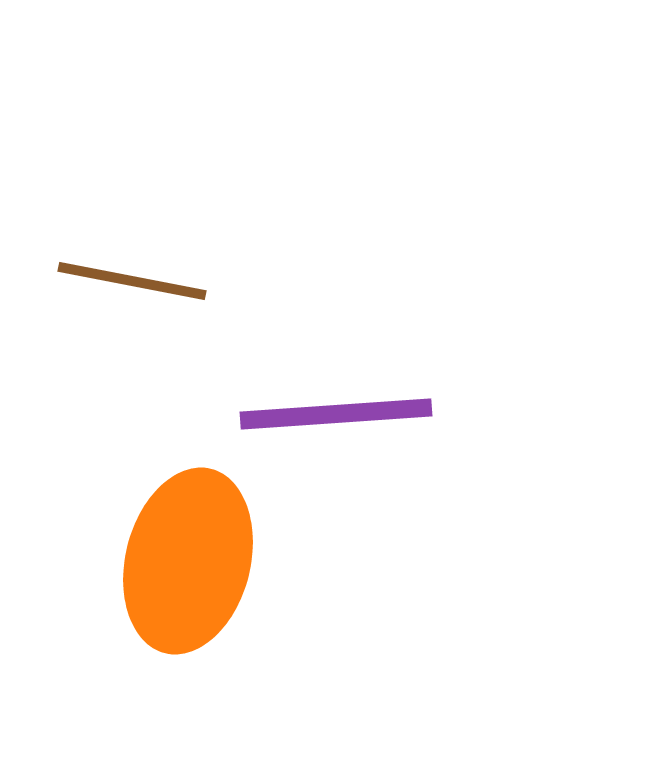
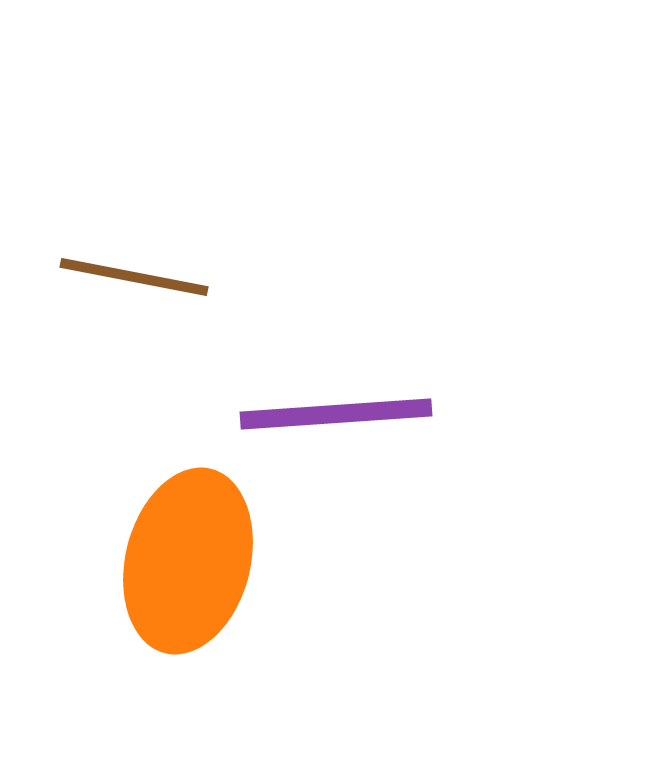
brown line: moved 2 px right, 4 px up
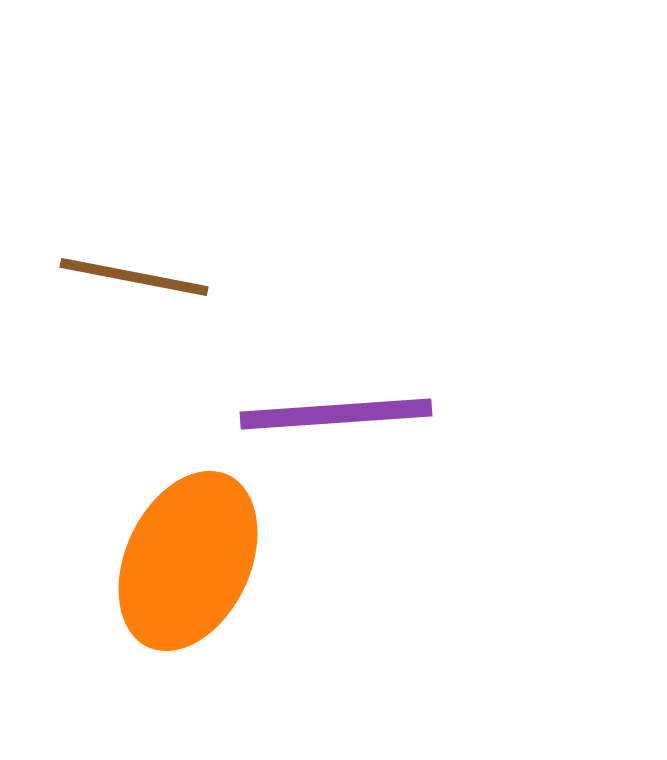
orange ellipse: rotated 11 degrees clockwise
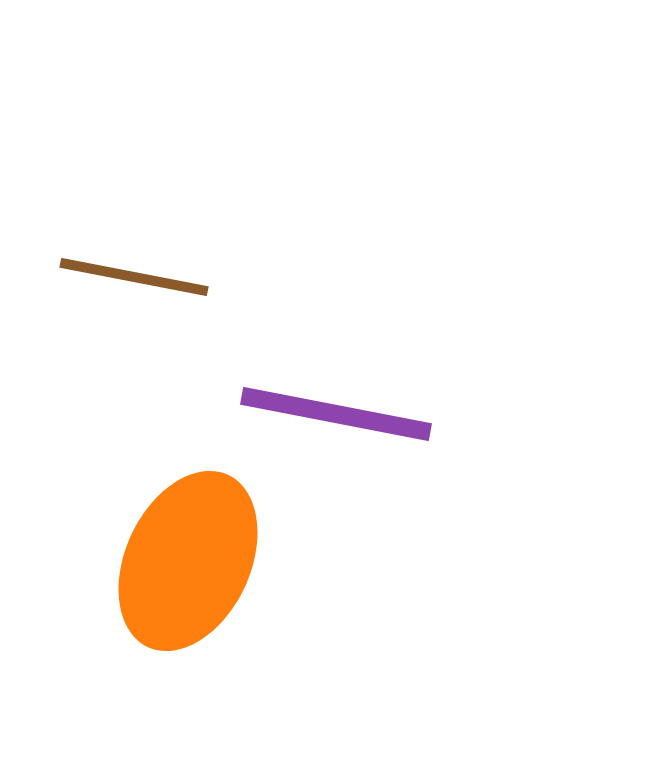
purple line: rotated 15 degrees clockwise
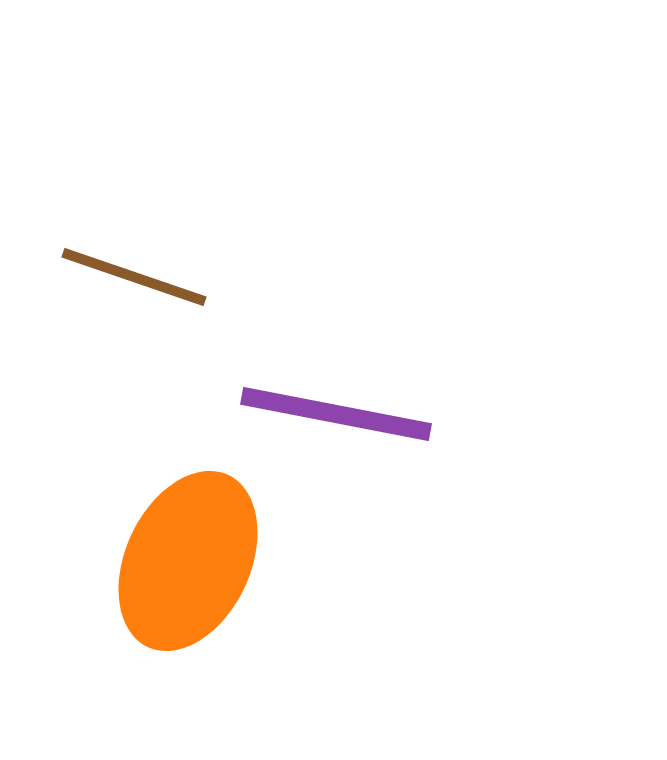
brown line: rotated 8 degrees clockwise
